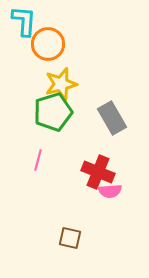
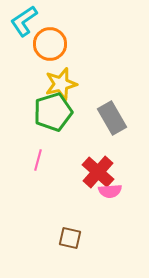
cyan L-shape: rotated 128 degrees counterclockwise
orange circle: moved 2 px right
red cross: rotated 20 degrees clockwise
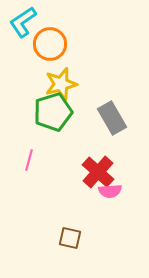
cyan L-shape: moved 1 px left, 1 px down
pink line: moved 9 px left
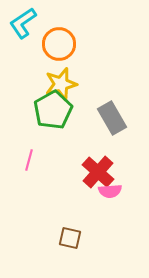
cyan L-shape: moved 1 px down
orange circle: moved 9 px right
green pentagon: moved 2 px up; rotated 12 degrees counterclockwise
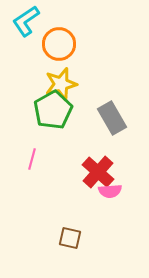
cyan L-shape: moved 3 px right, 2 px up
pink line: moved 3 px right, 1 px up
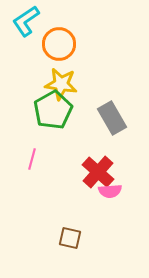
yellow star: rotated 24 degrees clockwise
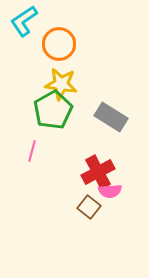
cyan L-shape: moved 2 px left
gray rectangle: moved 1 px left, 1 px up; rotated 28 degrees counterclockwise
pink line: moved 8 px up
red cross: rotated 20 degrees clockwise
brown square: moved 19 px right, 31 px up; rotated 25 degrees clockwise
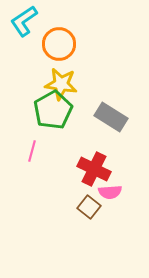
red cross: moved 4 px left, 3 px up; rotated 36 degrees counterclockwise
pink semicircle: moved 1 px down
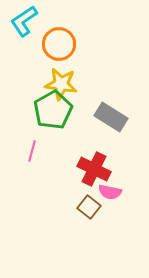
pink semicircle: rotated 15 degrees clockwise
